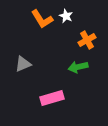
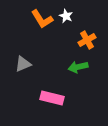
pink rectangle: rotated 30 degrees clockwise
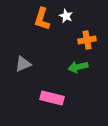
orange L-shape: rotated 50 degrees clockwise
orange cross: rotated 18 degrees clockwise
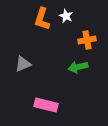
pink rectangle: moved 6 px left, 7 px down
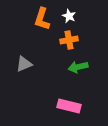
white star: moved 3 px right
orange cross: moved 18 px left
gray triangle: moved 1 px right
pink rectangle: moved 23 px right, 1 px down
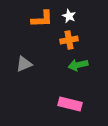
orange L-shape: rotated 110 degrees counterclockwise
green arrow: moved 2 px up
pink rectangle: moved 1 px right, 2 px up
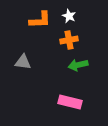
orange L-shape: moved 2 px left, 1 px down
gray triangle: moved 1 px left, 2 px up; rotated 30 degrees clockwise
pink rectangle: moved 2 px up
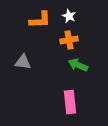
green arrow: rotated 36 degrees clockwise
pink rectangle: rotated 70 degrees clockwise
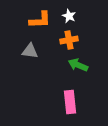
gray triangle: moved 7 px right, 11 px up
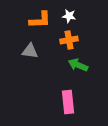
white star: rotated 16 degrees counterclockwise
pink rectangle: moved 2 px left
